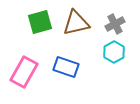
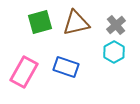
gray cross: moved 1 px right, 1 px down; rotated 12 degrees counterclockwise
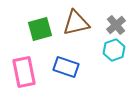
green square: moved 7 px down
cyan hexagon: moved 2 px up; rotated 10 degrees clockwise
pink rectangle: rotated 40 degrees counterclockwise
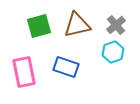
brown triangle: moved 1 px right, 2 px down
green square: moved 1 px left, 3 px up
cyan hexagon: moved 1 px left, 2 px down
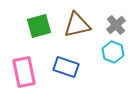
cyan hexagon: rotated 20 degrees counterclockwise
